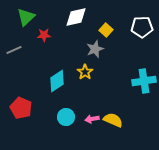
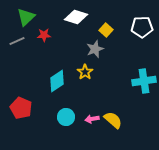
white diamond: rotated 30 degrees clockwise
gray line: moved 3 px right, 9 px up
yellow semicircle: rotated 18 degrees clockwise
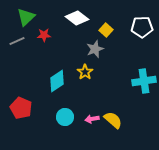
white diamond: moved 1 px right, 1 px down; rotated 20 degrees clockwise
cyan circle: moved 1 px left
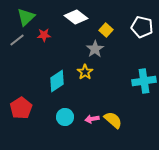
white diamond: moved 1 px left, 1 px up
white pentagon: rotated 15 degrees clockwise
gray line: moved 1 px up; rotated 14 degrees counterclockwise
gray star: rotated 12 degrees counterclockwise
red pentagon: rotated 15 degrees clockwise
